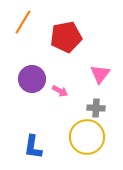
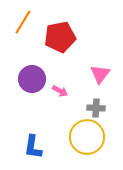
red pentagon: moved 6 px left
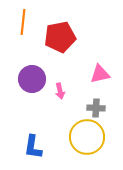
orange line: rotated 25 degrees counterclockwise
pink triangle: rotated 40 degrees clockwise
pink arrow: rotated 49 degrees clockwise
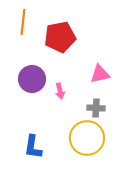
yellow circle: moved 1 px down
